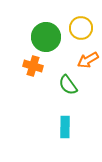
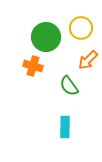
orange arrow: rotated 15 degrees counterclockwise
green semicircle: moved 1 px right, 1 px down
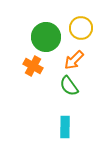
orange arrow: moved 14 px left
orange cross: rotated 12 degrees clockwise
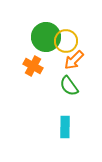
yellow circle: moved 15 px left, 13 px down
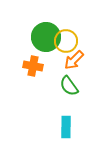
orange cross: rotated 18 degrees counterclockwise
cyan rectangle: moved 1 px right
